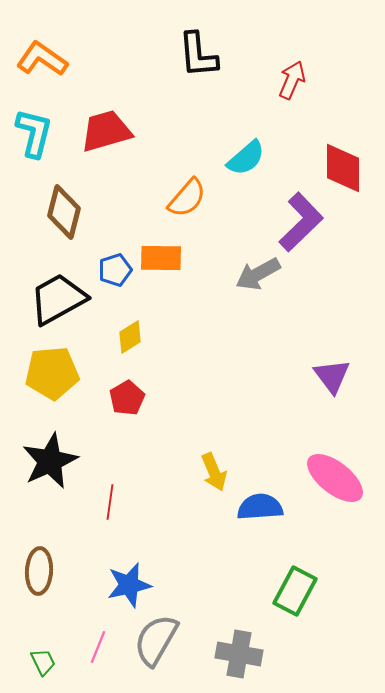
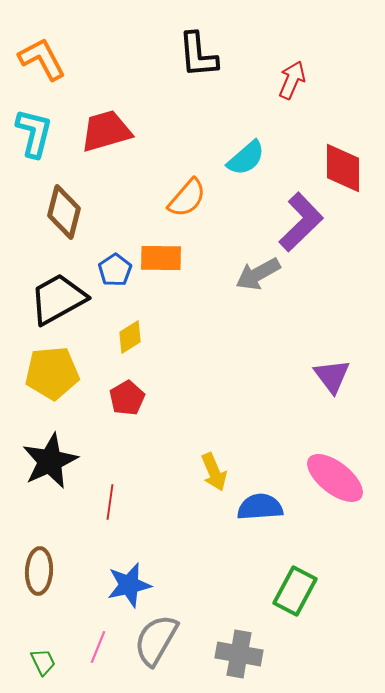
orange L-shape: rotated 27 degrees clockwise
blue pentagon: rotated 16 degrees counterclockwise
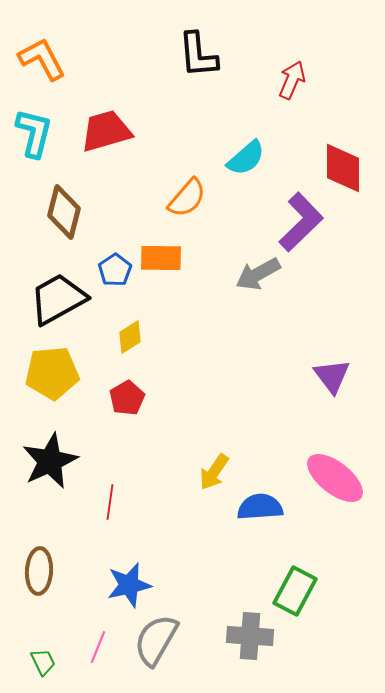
yellow arrow: rotated 57 degrees clockwise
gray cross: moved 11 px right, 18 px up; rotated 6 degrees counterclockwise
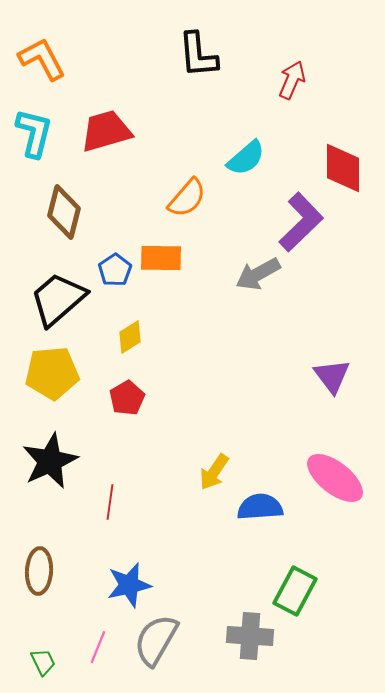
black trapezoid: rotated 12 degrees counterclockwise
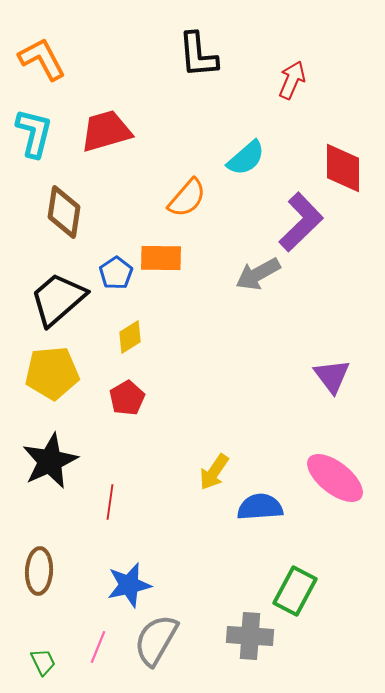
brown diamond: rotated 6 degrees counterclockwise
blue pentagon: moved 1 px right, 3 px down
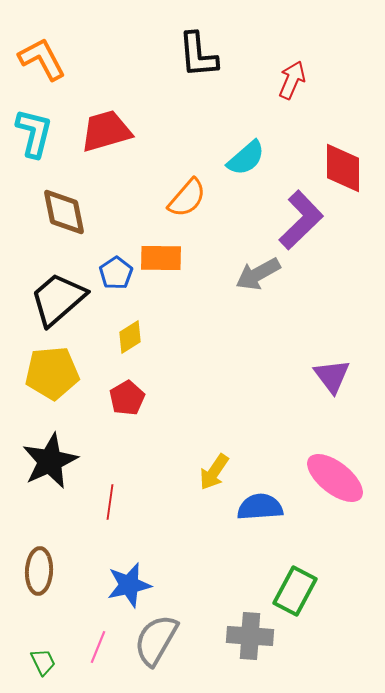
brown diamond: rotated 20 degrees counterclockwise
purple L-shape: moved 2 px up
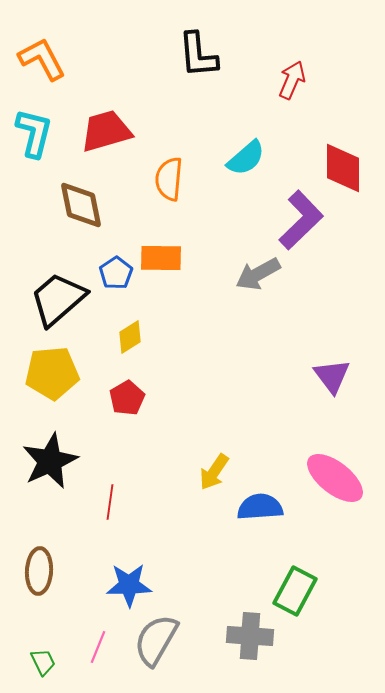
orange semicircle: moved 18 px left, 19 px up; rotated 144 degrees clockwise
brown diamond: moved 17 px right, 7 px up
blue star: rotated 12 degrees clockwise
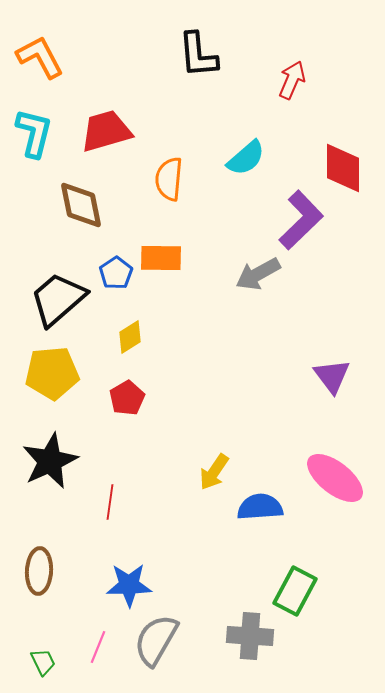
orange L-shape: moved 2 px left, 2 px up
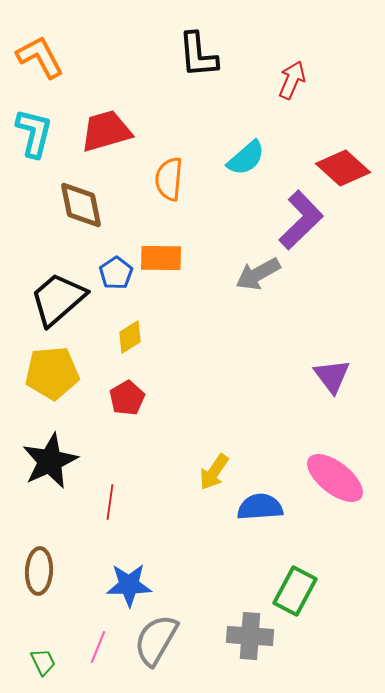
red diamond: rotated 48 degrees counterclockwise
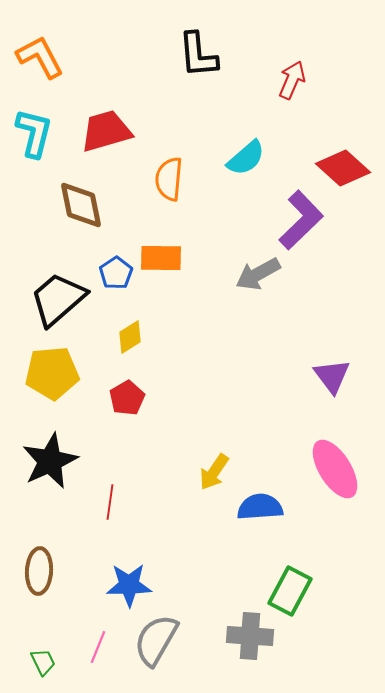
pink ellipse: moved 9 px up; rotated 20 degrees clockwise
green rectangle: moved 5 px left
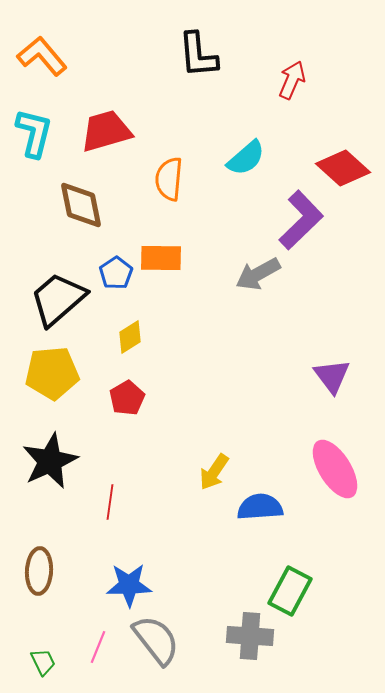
orange L-shape: moved 2 px right, 1 px up; rotated 12 degrees counterclockwise
gray semicircle: rotated 112 degrees clockwise
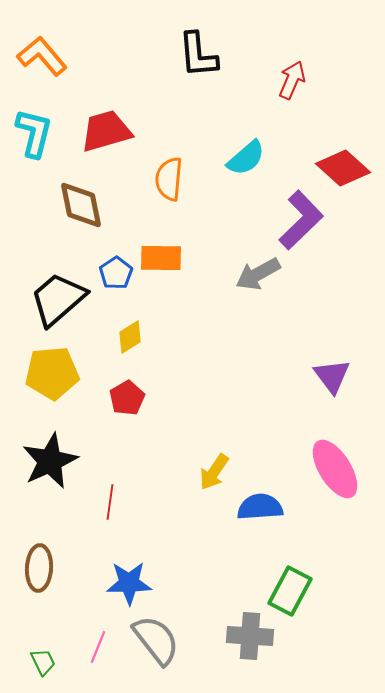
brown ellipse: moved 3 px up
blue star: moved 2 px up
